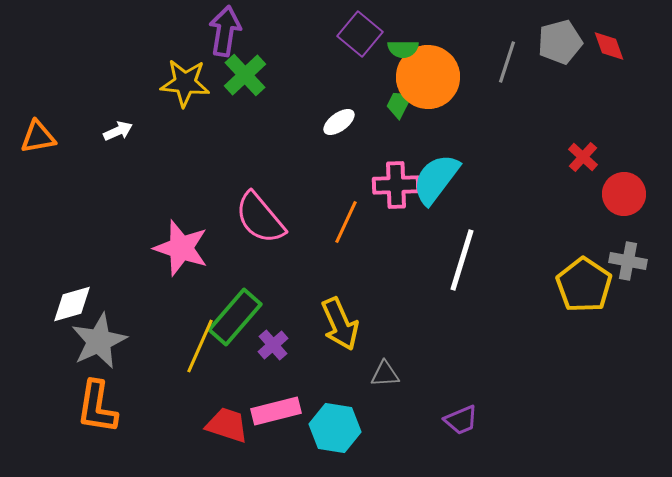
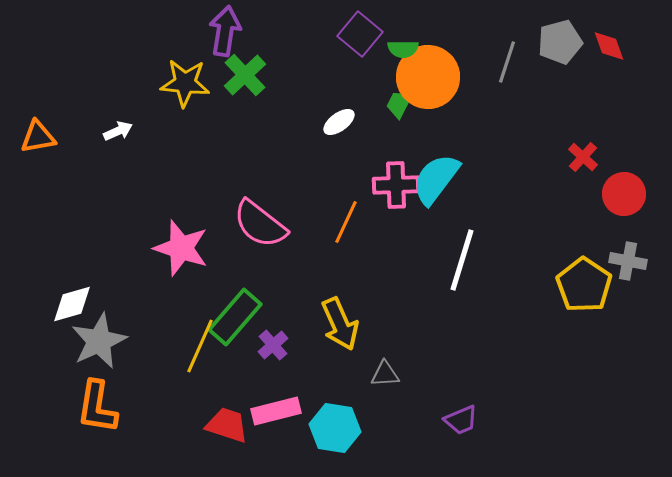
pink semicircle: moved 6 px down; rotated 12 degrees counterclockwise
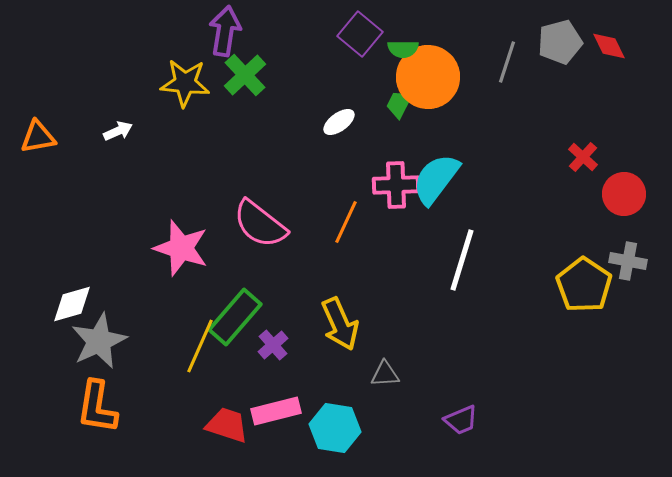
red diamond: rotated 6 degrees counterclockwise
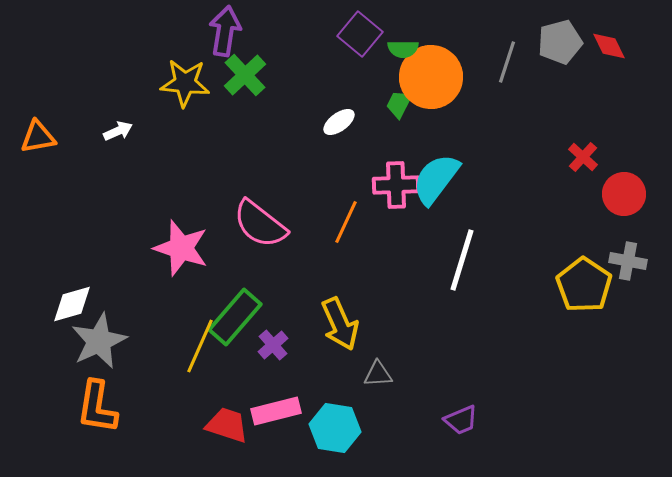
orange circle: moved 3 px right
gray triangle: moved 7 px left
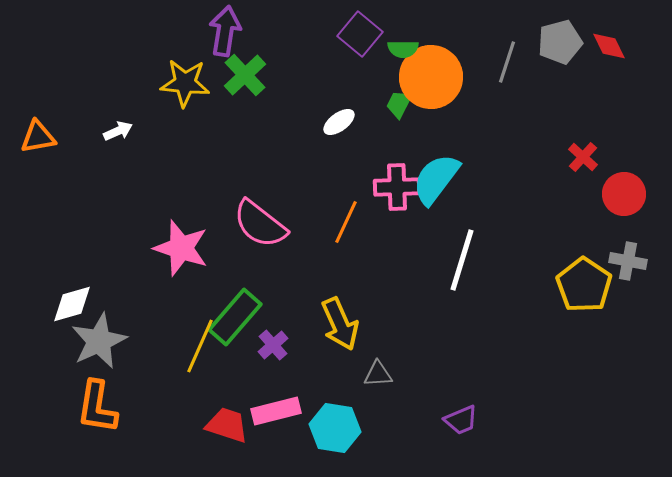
pink cross: moved 1 px right, 2 px down
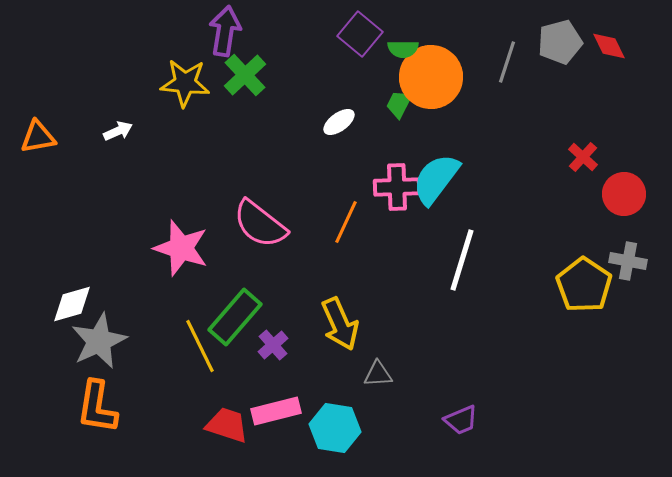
yellow line: rotated 50 degrees counterclockwise
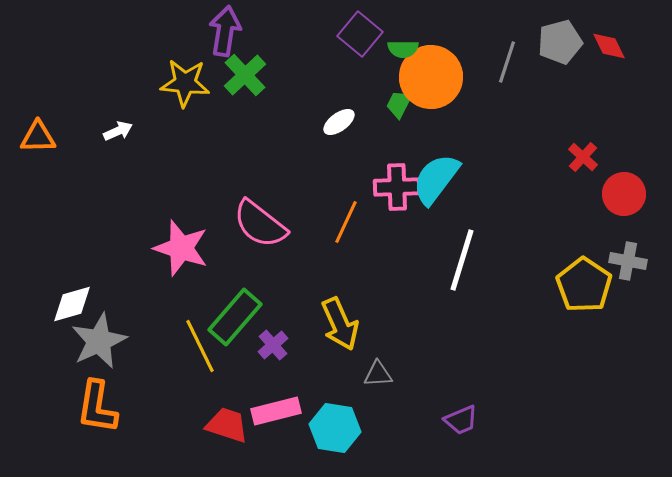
orange triangle: rotated 9 degrees clockwise
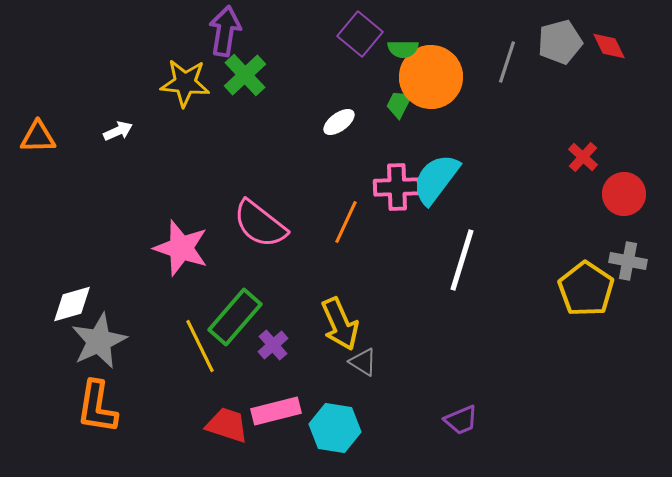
yellow pentagon: moved 2 px right, 4 px down
gray triangle: moved 15 px left, 12 px up; rotated 36 degrees clockwise
